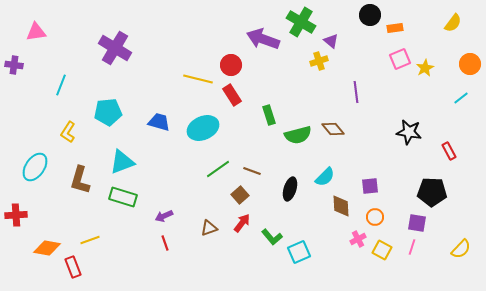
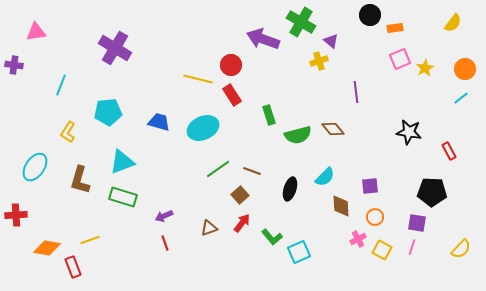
orange circle at (470, 64): moved 5 px left, 5 px down
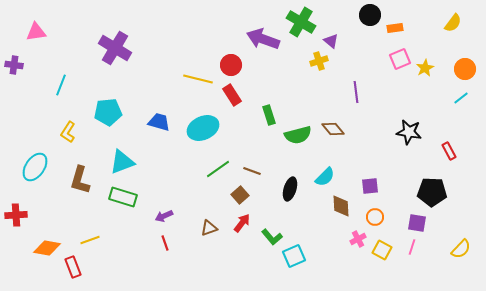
cyan square at (299, 252): moved 5 px left, 4 px down
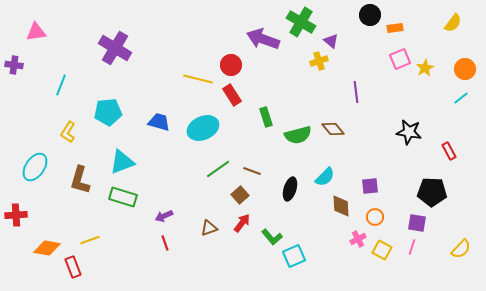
green rectangle at (269, 115): moved 3 px left, 2 px down
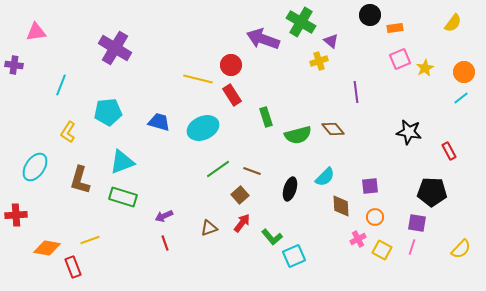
orange circle at (465, 69): moved 1 px left, 3 px down
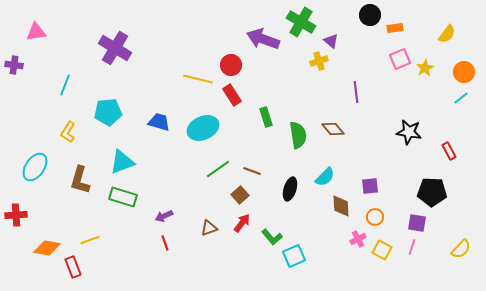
yellow semicircle at (453, 23): moved 6 px left, 11 px down
cyan line at (61, 85): moved 4 px right
green semicircle at (298, 135): rotated 84 degrees counterclockwise
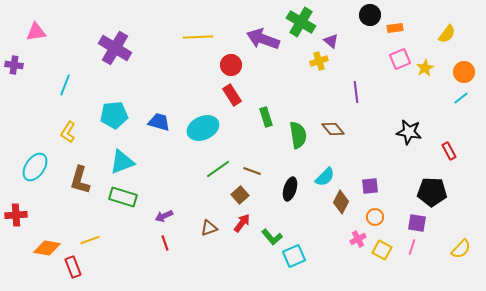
yellow line at (198, 79): moved 42 px up; rotated 16 degrees counterclockwise
cyan pentagon at (108, 112): moved 6 px right, 3 px down
brown diamond at (341, 206): moved 4 px up; rotated 30 degrees clockwise
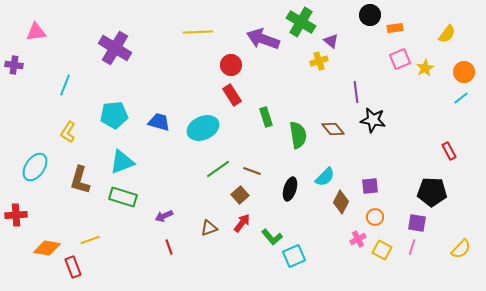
yellow line at (198, 37): moved 5 px up
black star at (409, 132): moved 36 px left, 12 px up
red line at (165, 243): moved 4 px right, 4 px down
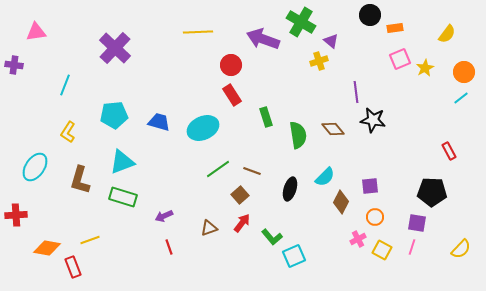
purple cross at (115, 48): rotated 12 degrees clockwise
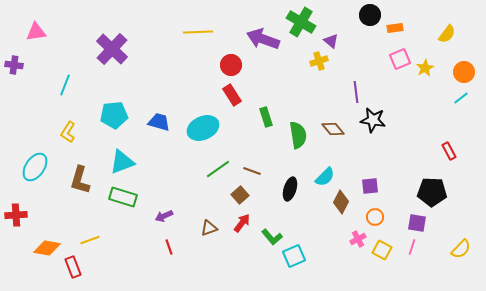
purple cross at (115, 48): moved 3 px left, 1 px down
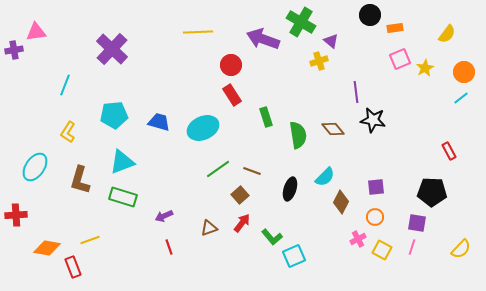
purple cross at (14, 65): moved 15 px up; rotated 18 degrees counterclockwise
purple square at (370, 186): moved 6 px right, 1 px down
